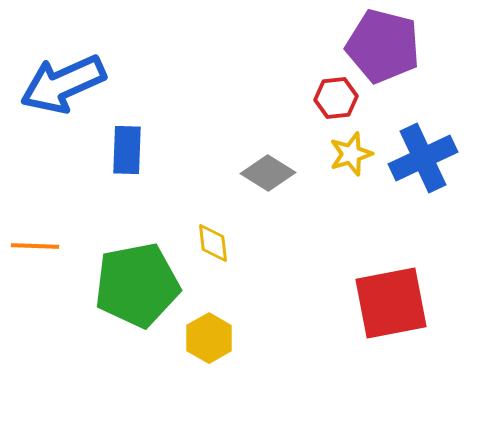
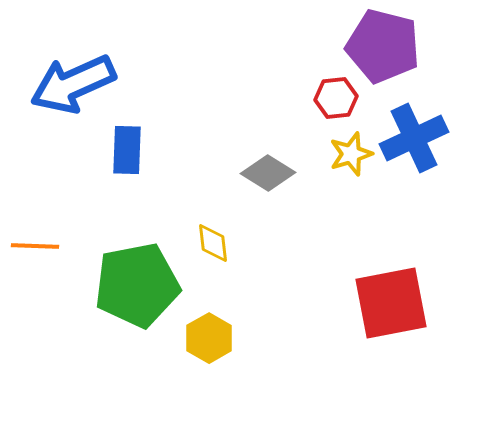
blue arrow: moved 10 px right
blue cross: moved 9 px left, 20 px up
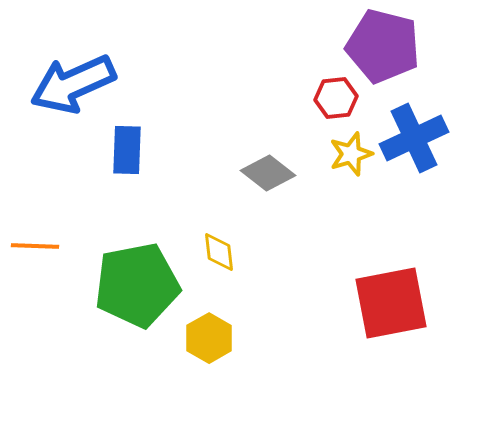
gray diamond: rotated 6 degrees clockwise
yellow diamond: moved 6 px right, 9 px down
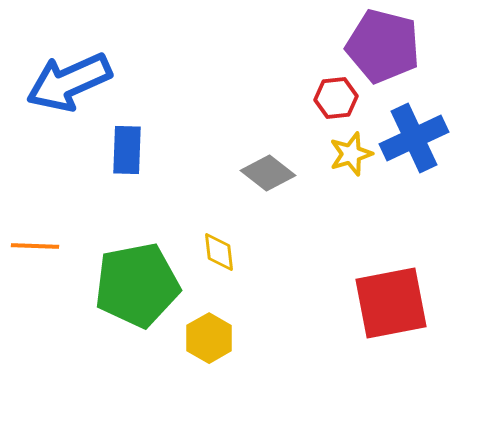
blue arrow: moved 4 px left, 2 px up
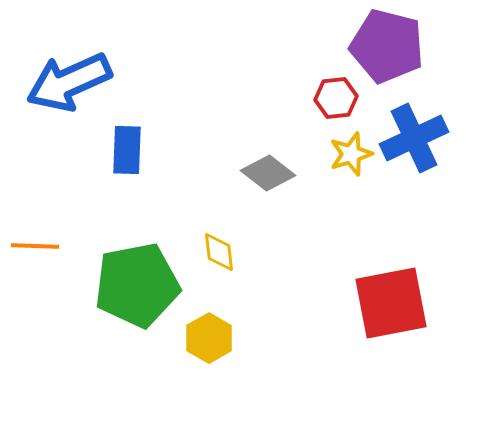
purple pentagon: moved 4 px right
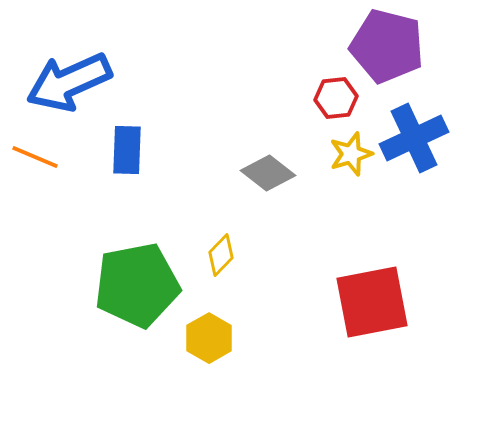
orange line: moved 89 px up; rotated 21 degrees clockwise
yellow diamond: moved 2 px right, 3 px down; rotated 51 degrees clockwise
red square: moved 19 px left, 1 px up
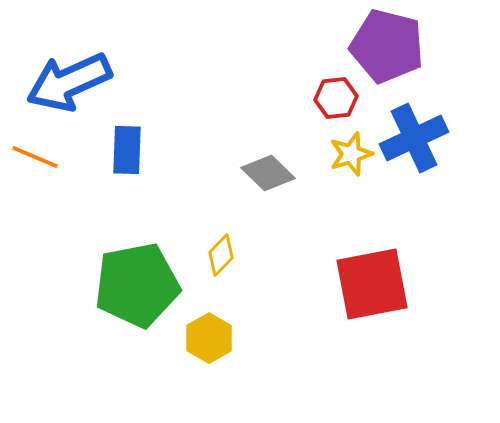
gray diamond: rotated 6 degrees clockwise
red square: moved 18 px up
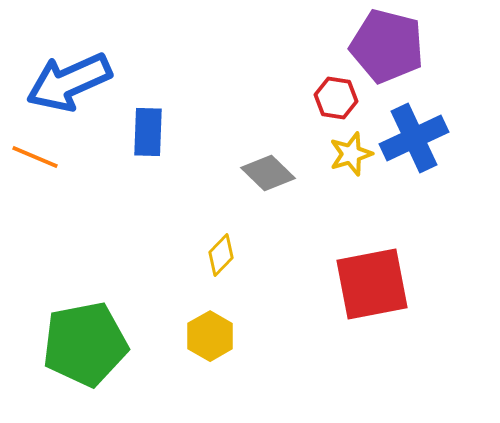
red hexagon: rotated 15 degrees clockwise
blue rectangle: moved 21 px right, 18 px up
green pentagon: moved 52 px left, 59 px down
yellow hexagon: moved 1 px right, 2 px up
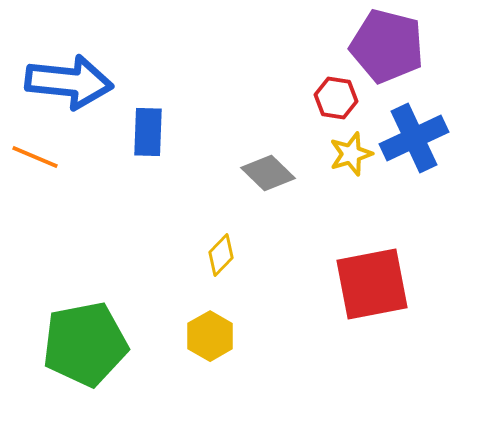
blue arrow: rotated 150 degrees counterclockwise
